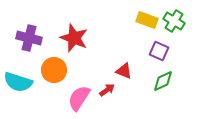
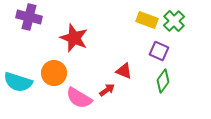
green cross: rotated 15 degrees clockwise
purple cross: moved 21 px up
orange circle: moved 3 px down
green diamond: rotated 30 degrees counterclockwise
pink semicircle: rotated 92 degrees counterclockwise
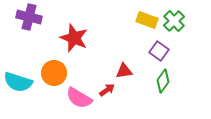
purple square: rotated 12 degrees clockwise
red triangle: rotated 30 degrees counterclockwise
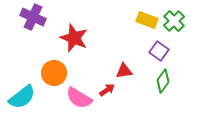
purple cross: moved 4 px right; rotated 10 degrees clockwise
cyan semicircle: moved 4 px right, 15 px down; rotated 56 degrees counterclockwise
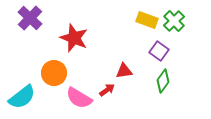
purple cross: moved 3 px left, 1 px down; rotated 20 degrees clockwise
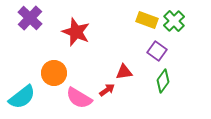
red star: moved 2 px right, 6 px up
purple square: moved 2 px left
red triangle: moved 1 px down
